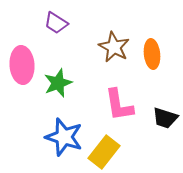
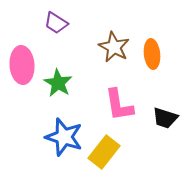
green star: rotated 20 degrees counterclockwise
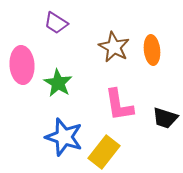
orange ellipse: moved 4 px up
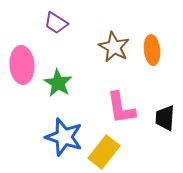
pink L-shape: moved 2 px right, 3 px down
black trapezoid: rotated 76 degrees clockwise
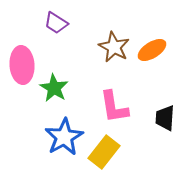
orange ellipse: rotated 64 degrees clockwise
green star: moved 4 px left, 5 px down
pink L-shape: moved 7 px left, 1 px up
blue star: rotated 24 degrees clockwise
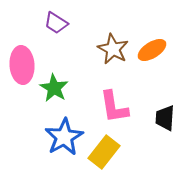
brown star: moved 1 px left, 2 px down
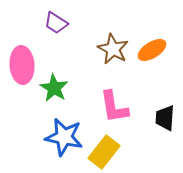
blue star: rotated 30 degrees counterclockwise
